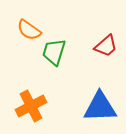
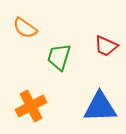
orange semicircle: moved 4 px left, 2 px up
red trapezoid: rotated 65 degrees clockwise
green trapezoid: moved 5 px right, 5 px down
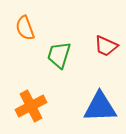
orange semicircle: rotated 35 degrees clockwise
green trapezoid: moved 2 px up
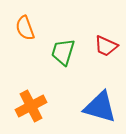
green trapezoid: moved 4 px right, 3 px up
blue triangle: rotated 18 degrees clockwise
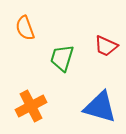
green trapezoid: moved 1 px left, 6 px down
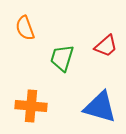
red trapezoid: rotated 65 degrees counterclockwise
orange cross: rotated 32 degrees clockwise
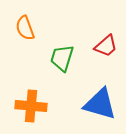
blue triangle: moved 3 px up
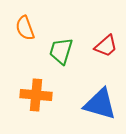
green trapezoid: moved 1 px left, 7 px up
orange cross: moved 5 px right, 11 px up
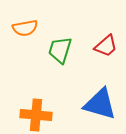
orange semicircle: rotated 80 degrees counterclockwise
green trapezoid: moved 1 px left, 1 px up
orange cross: moved 20 px down
